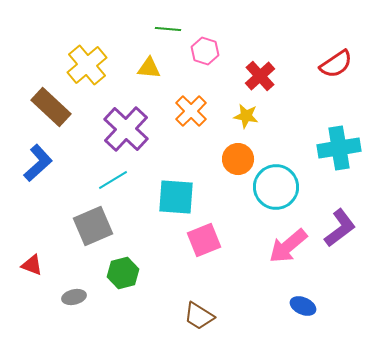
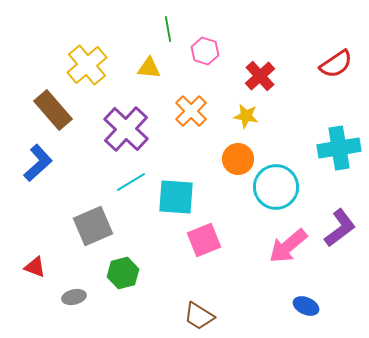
green line: rotated 75 degrees clockwise
brown rectangle: moved 2 px right, 3 px down; rotated 6 degrees clockwise
cyan line: moved 18 px right, 2 px down
red triangle: moved 3 px right, 2 px down
blue ellipse: moved 3 px right
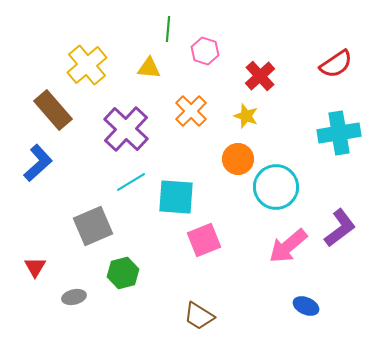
green line: rotated 15 degrees clockwise
yellow star: rotated 10 degrees clockwise
cyan cross: moved 15 px up
red triangle: rotated 40 degrees clockwise
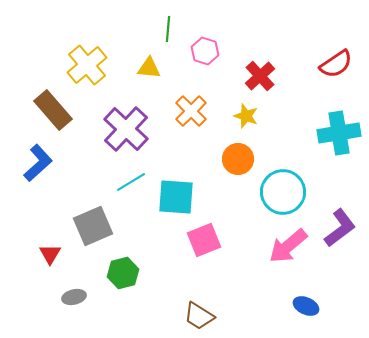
cyan circle: moved 7 px right, 5 px down
red triangle: moved 15 px right, 13 px up
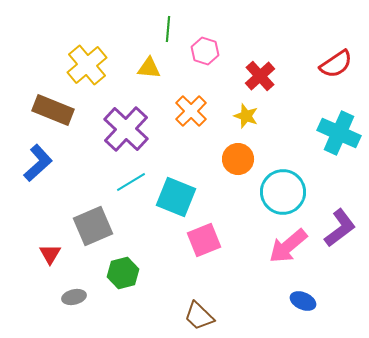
brown rectangle: rotated 27 degrees counterclockwise
cyan cross: rotated 33 degrees clockwise
cyan square: rotated 18 degrees clockwise
blue ellipse: moved 3 px left, 5 px up
brown trapezoid: rotated 12 degrees clockwise
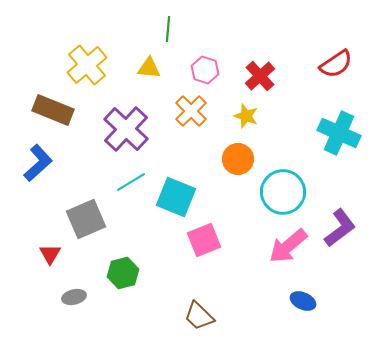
pink hexagon: moved 19 px down
gray square: moved 7 px left, 7 px up
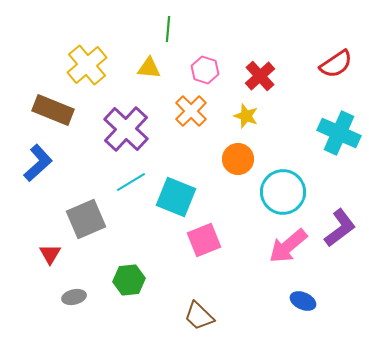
green hexagon: moved 6 px right, 7 px down; rotated 8 degrees clockwise
